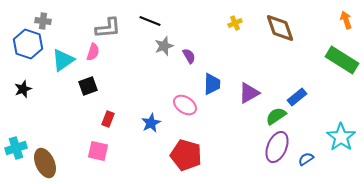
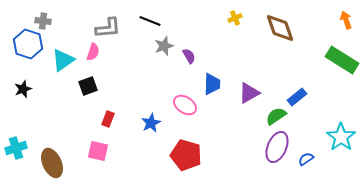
yellow cross: moved 5 px up
brown ellipse: moved 7 px right
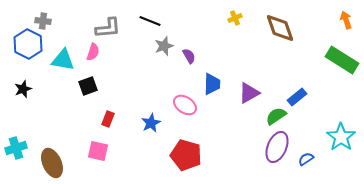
blue hexagon: rotated 8 degrees clockwise
cyan triangle: rotated 45 degrees clockwise
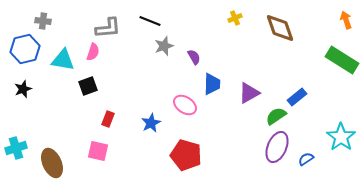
blue hexagon: moved 3 px left, 5 px down; rotated 20 degrees clockwise
purple semicircle: moved 5 px right, 1 px down
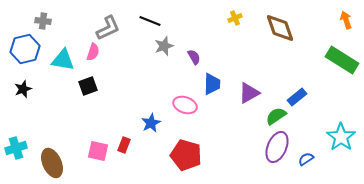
gray L-shape: rotated 20 degrees counterclockwise
pink ellipse: rotated 15 degrees counterclockwise
red rectangle: moved 16 px right, 26 px down
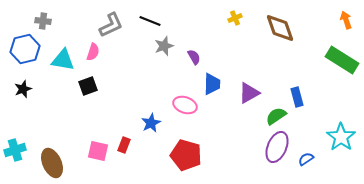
gray L-shape: moved 3 px right, 3 px up
blue rectangle: rotated 66 degrees counterclockwise
cyan cross: moved 1 px left, 2 px down
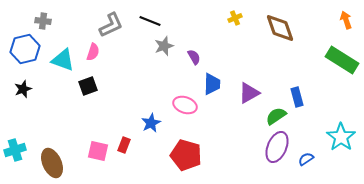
cyan triangle: rotated 10 degrees clockwise
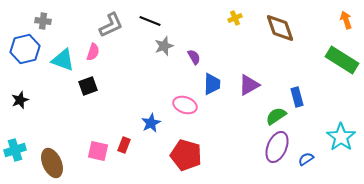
black star: moved 3 px left, 11 px down
purple triangle: moved 8 px up
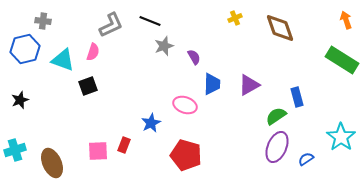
pink square: rotated 15 degrees counterclockwise
